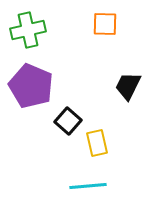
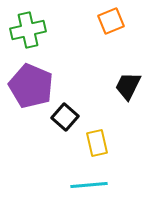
orange square: moved 6 px right, 3 px up; rotated 24 degrees counterclockwise
black square: moved 3 px left, 4 px up
cyan line: moved 1 px right, 1 px up
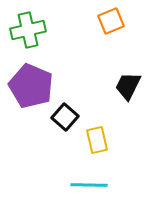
yellow rectangle: moved 3 px up
cyan line: rotated 6 degrees clockwise
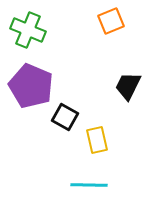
green cross: rotated 36 degrees clockwise
black square: rotated 12 degrees counterclockwise
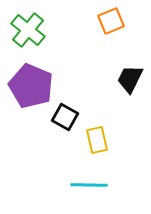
green cross: rotated 16 degrees clockwise
black trapezoid: moved 2 px right, 7 px up
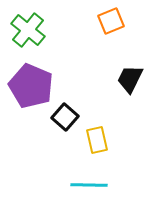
black square: rotated 12 degrees clockwise
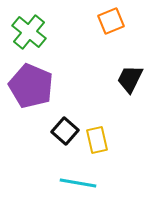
green cross: moved 1 px right, 2 px down
black square: moved 14 px down
cyan line: moved 11 px left, 2 px up; rotated 9 degrees clockwise
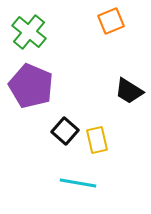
black trapezoid: moved 1 px left, 12 px down; rotated 84 degrees counterclockwise
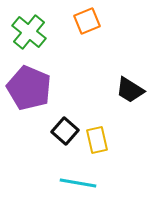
orange square: moved 24 px left
purple pentagon: moved 2 px left, 2 px down
black trapezoid: moved 1 px right, 1 px up
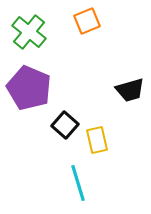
black trapezoid: rotated 48 degrees counterclockwise
black square: moved 6 px up
cyan line: rotated 63 degrees clockwise
